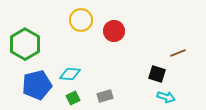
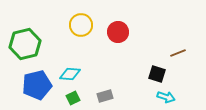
yellow circle: moved 5 px down
red circle: moved 4 px right, 1 px down
green hexagon: rotated 16 degrees clockwise
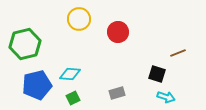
yellow circle: moved 2 px left, 6 px up
gray rectangle: moved 12 px right, 3 px up
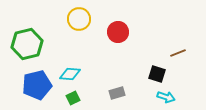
green hexagon: moved 2 px right
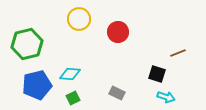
gray rectangle: rotated 42 degrees clockwise
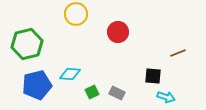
yellow circle: moved 3 px left, 5 px up
black square: moved 4 px left, 2 px down; rotated 12 degrees counterclockwise
green square: moved 19 px right, 6 px up
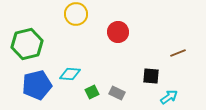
black square: moved 2 px left
cyan arrow: moved 3 px right; rotated 54 degrees counterclockwise
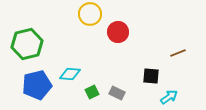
yellow circle: moved 14 px right
